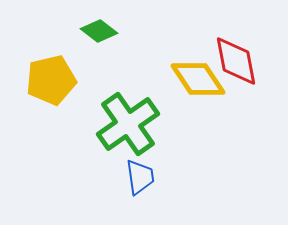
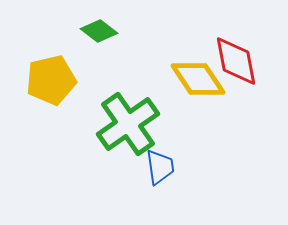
blue trapezoid: moved 20 px right, 10 px up
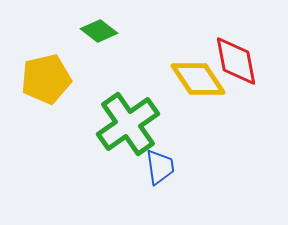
yellow pentagon: moved 5 px left, 1 px up
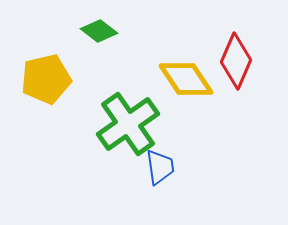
red diamond: rotated 34 degrees clockwise
yellow diamond: moved 12 px left
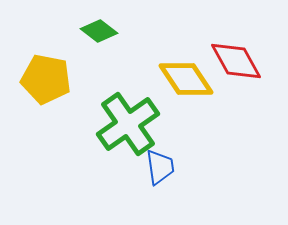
red diamond: rotated 52 degrees counterclockwise
yellow pentagon: rotated 24 degrees clockwise
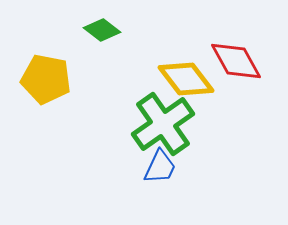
green diamond: moved 3 px right, 1 px up
yellow diamond: rotated 4 degrees counterclockwise
green cross: moved 35 px right
blue trapezoid: rotated 33 degrees clockwise
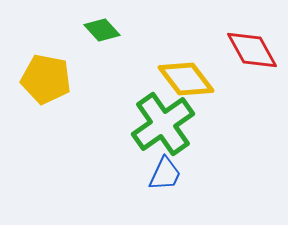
green diamond: rotated 9 degrees clockwise
red diamond: moved 16 px right, 11 px up
blue trapezoid: moved 5 px right, 7 px down
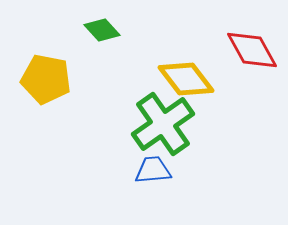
blue trapezoid: moved 12 px left, 4 px up; rotated 120 degrees counterclockwise
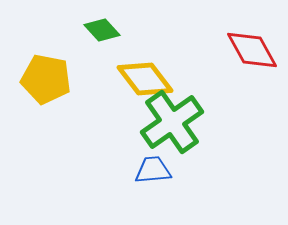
yellow diamond: moved 41 px left
green cross: moved 9 px right, 2 px up
